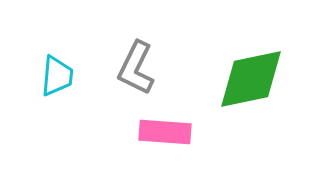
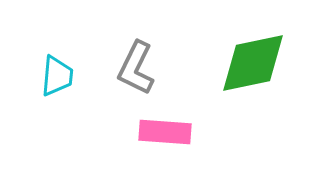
green diamond: moved 2 px right, 16 px up
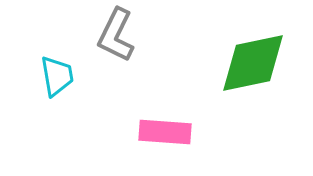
gray L-shape: moved 20 px left, 33 px up
cyan trapezoid: rotated 15 degrees counterclockwise
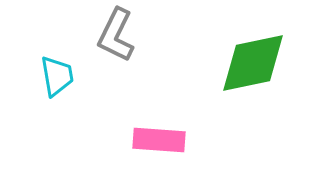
pink rectangle: moved 6 px left, 8 px down
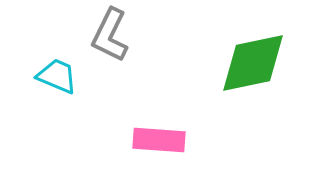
gray L-shape: moved 6 px left
cyan trapezoid: rotated 57 degrees counterclockwise
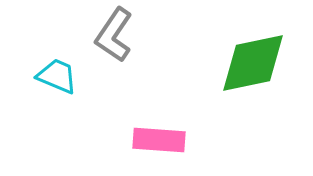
gray L-shape: moved 4 px right; rotated 8 degrees clockwise
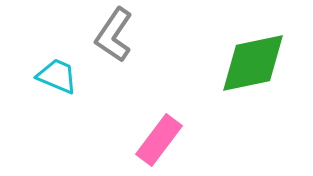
pink rectangle: rotated 57 degrees counterclockwise
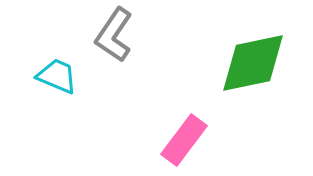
pink rectangle: moved 25 px right
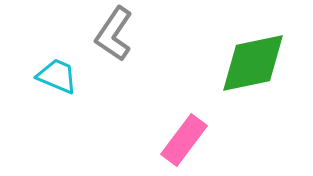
gray L-shape: moved 1 px up
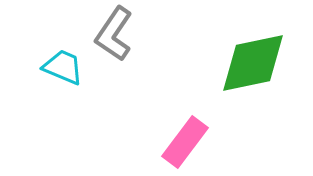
cyan trapezoid: moved 6 px right, 9 px up
pink rectangle: moved 1 px right, 2 px down
